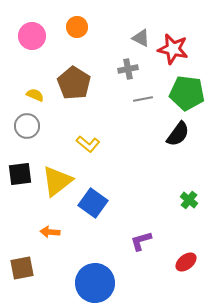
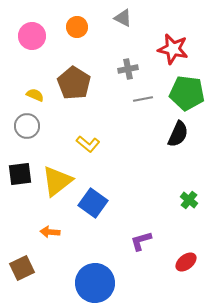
gray triangle: moved 18 px left, 20 px up
black semicircle: rotated 12 degrees counterclockwise
brown square: rotated 15 degrees counterclockwise
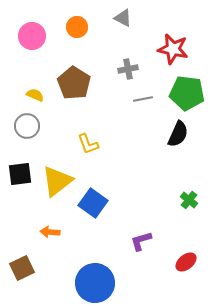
yellow L-shape: rotated 30 degrees clockwise
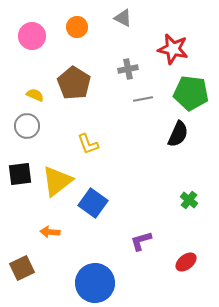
green pentagon: moved 4 px right
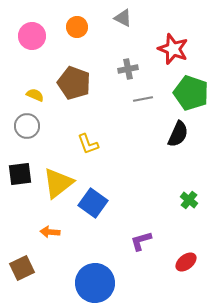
red star: rotated 8 degrees clockwise
brown pentagon: rotated 12 degrees counterclockwise
green pentagon: rotated 12 degrees clockwise
yellow triangle: moved 1 px right, 2 px down
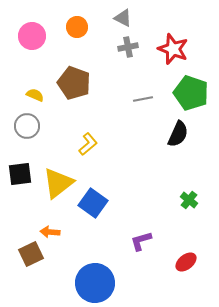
gray cross: moved 22 px up
yellow L-shape: rotated 110 degrees counterclockwise
brown square: moved 9 px right, 14 px up
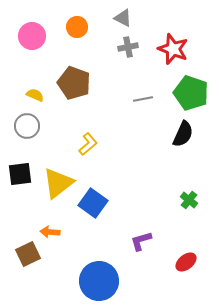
black semicircle: moved 5 px right
brown square: moved 3 px left
blue circle: moved 4 px right, 2 px up
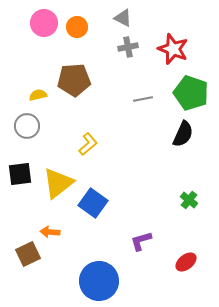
pink circle: moved 12 px right, 13 px up
brown pentagon: moved 3 px up; rotated 24 degrees counterclockwise
yellow semicircle: moved 3 px right; rotated 36 degrees counterclockwise
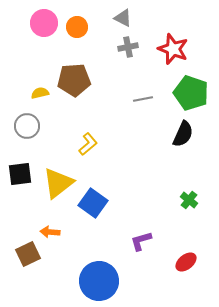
yellow semicircle: moved 2 px right, 2 px up
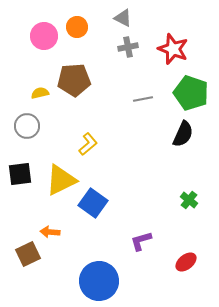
pink circle: moved 13 px down
yellow triangle: moved 3 px right, 3 px up; rotated 12 degrees clockwise
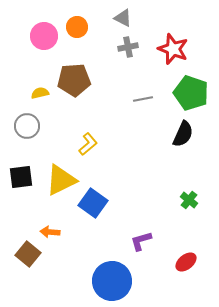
black square: moved 1 px right, 3 px down
brown square: rotated 25 degrees counterclockwise
blue circle: moved 13 px right
